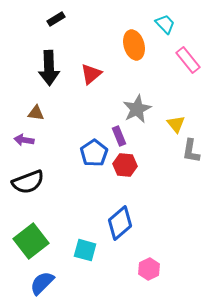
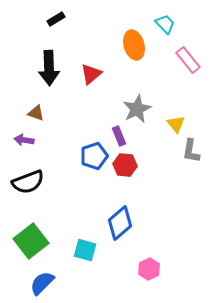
brown triangle: rotated 12 degrees clockwise
blue pentagon: moved 3 px down; rotated 16 degrees clockwise
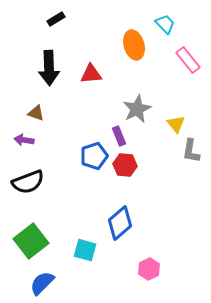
red triangle: rotated 35 degrees clockwise
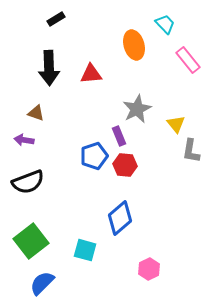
blue diamond: moved 5 px up
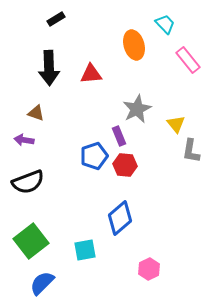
cyan square: rotated 25 degrees counterclockwise
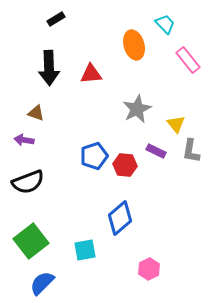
purple rectangle: moved 37 px right, 15 px down; rotated 42 degrees counterclockwise
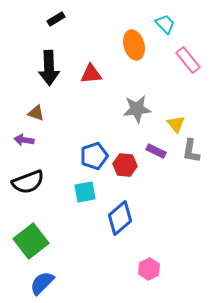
gray star: rotated 20 degrees clockwise
cyan square: moved 58 px up
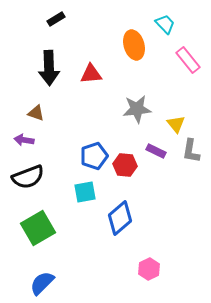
black semicircle: moved 5 px up
green square: moved 7 px right, 13 px up; rotated 8 degrees clockwise
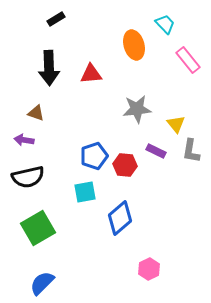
black semicircle: rotated 8 degrees clockwise
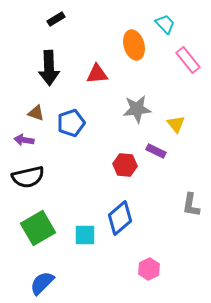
red triangle: moved 6 px right
gray L-shape: moved 54 px down
blue pentagon: moved 23 px left, 33 px up
cyan square: moved 43 px down; rotated 10 degrees clockwise
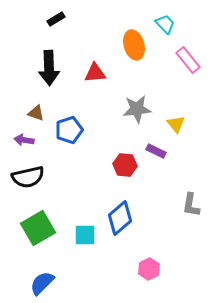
red triangle: moved 2 px left, 1 px up
blue pentagon: moved 2 px left, 7 px down
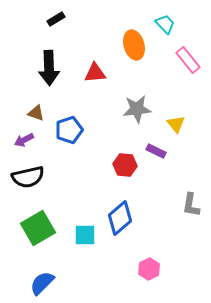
purple arrow: rotated 36 degrees counterclockwise
